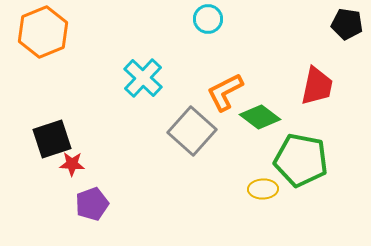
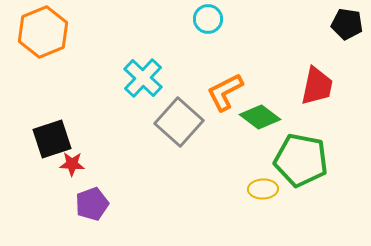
gray square: moved 13 px left, 9 px up
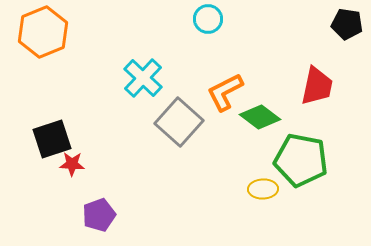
purple pentagon: moved 7 px right, 11 px down
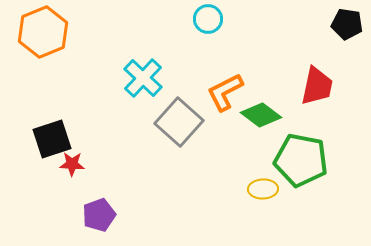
green diamond: moved 1 px right, 2 px up
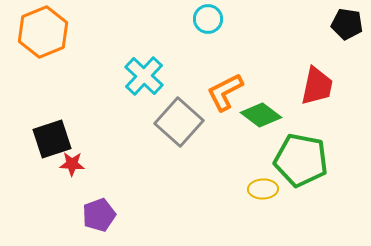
cyan cross: moved 1 px right, 2 px up
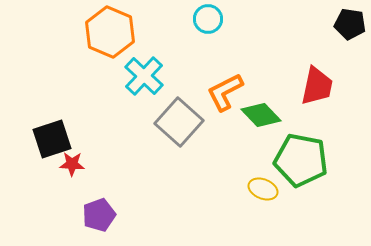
black pentagon: moved 3 px right
orange hexagon: moved 67 px right; rotated 15 degrees counterclockwise
green diamond: rotated 9 degrees clockwise
yellow ellipse: rotated 24 degrees clockwise
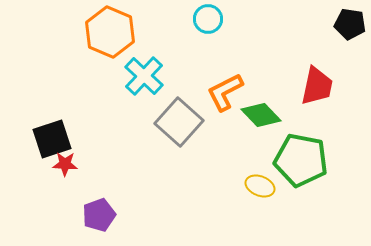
red star: moved 7 px left
yellow ellipse: moved 3 px left, 3 px up
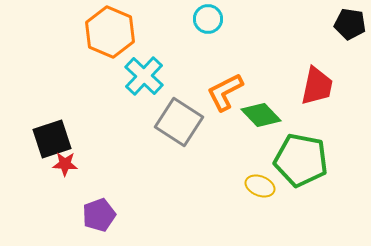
gray square: rotated 9 degrees counterclockwise
